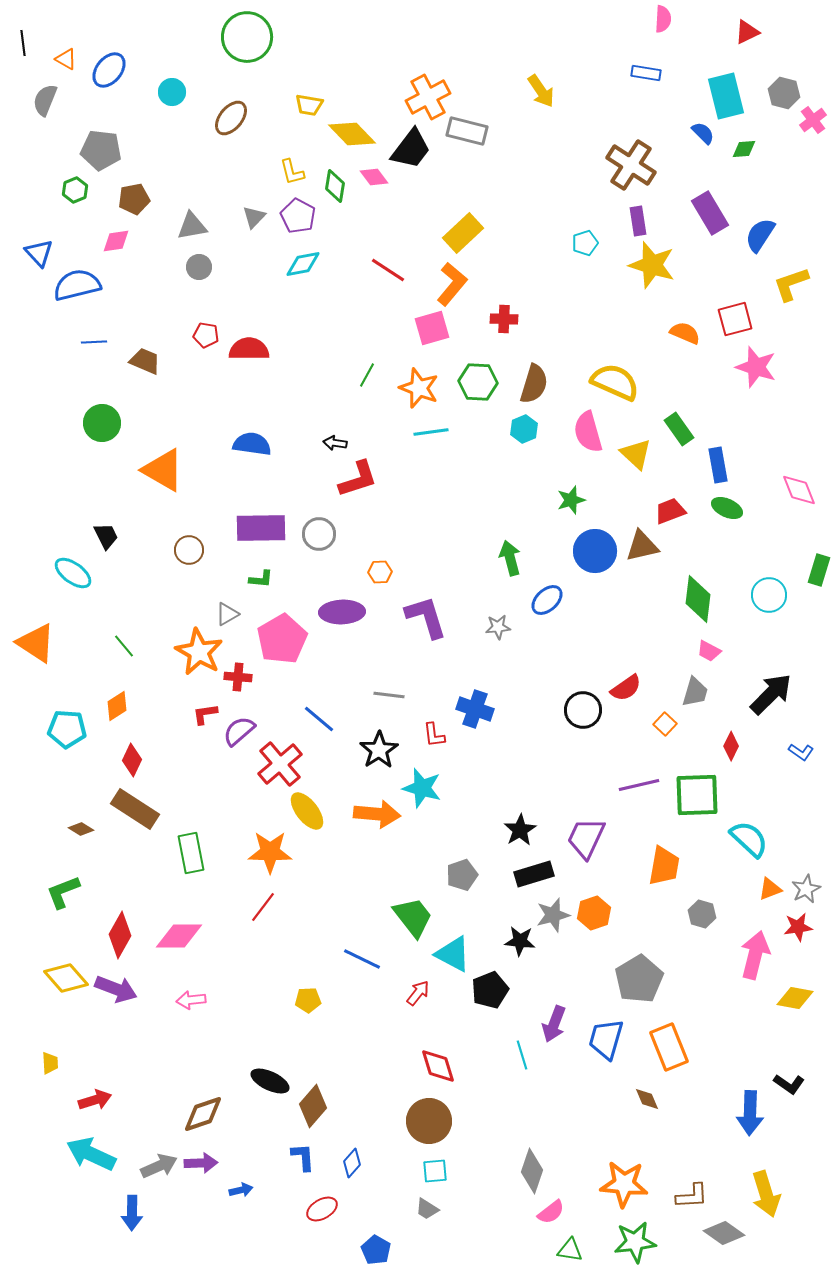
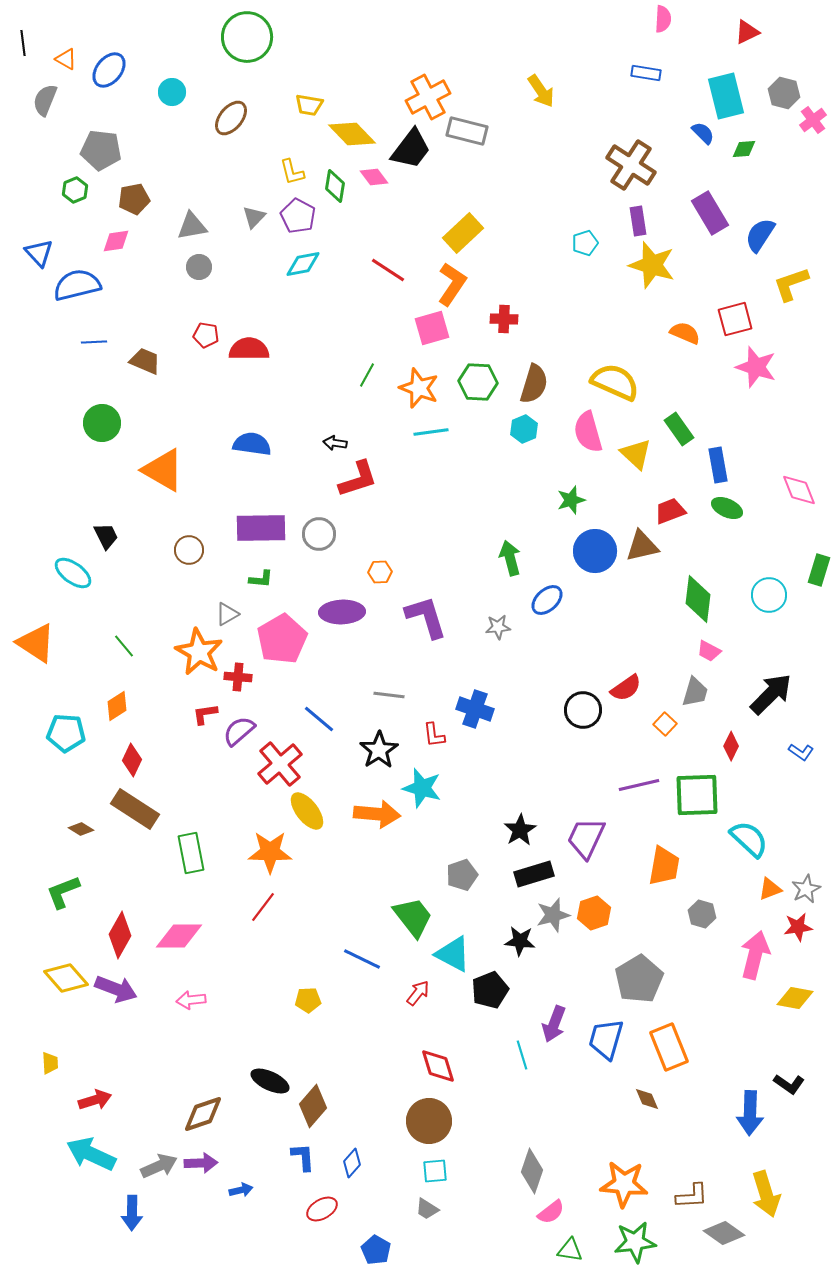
orange L-shape at (452, 284): rotated 6 degrees counterclockwise
cyan pentagon at (67, 729): moved 1 px left, 4 px down
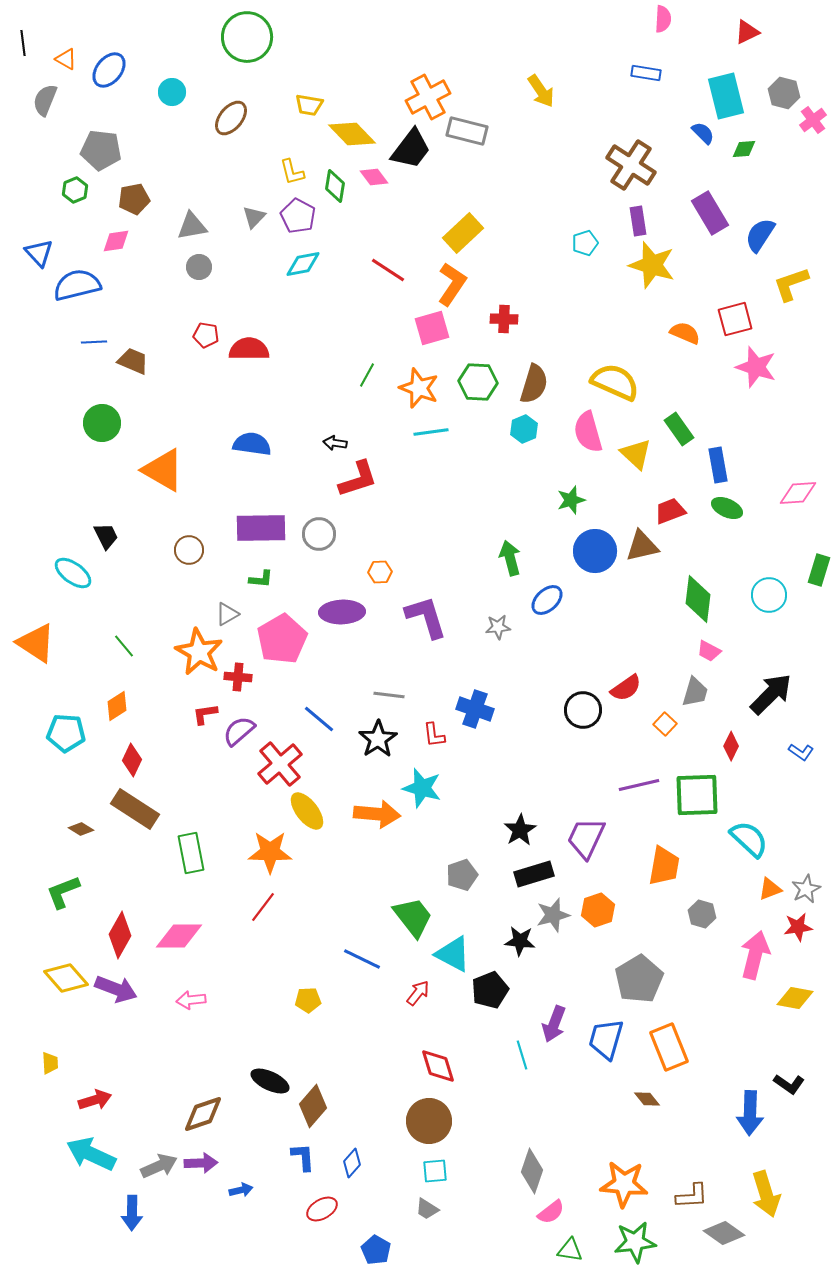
brown trapezoid at (145, 361): moved 12 px left
pink diamond at (799, 490): moved 1 px left, 3 px down; rotated 72 degrees counterclockwise
black star at (379, 750): moved 1 px left, 11 px up
orange hexagon at (594, 913): moved 4 px right, 3 px up
brown diamond at (647, 1099): rotated 16 degrees counterclockwise
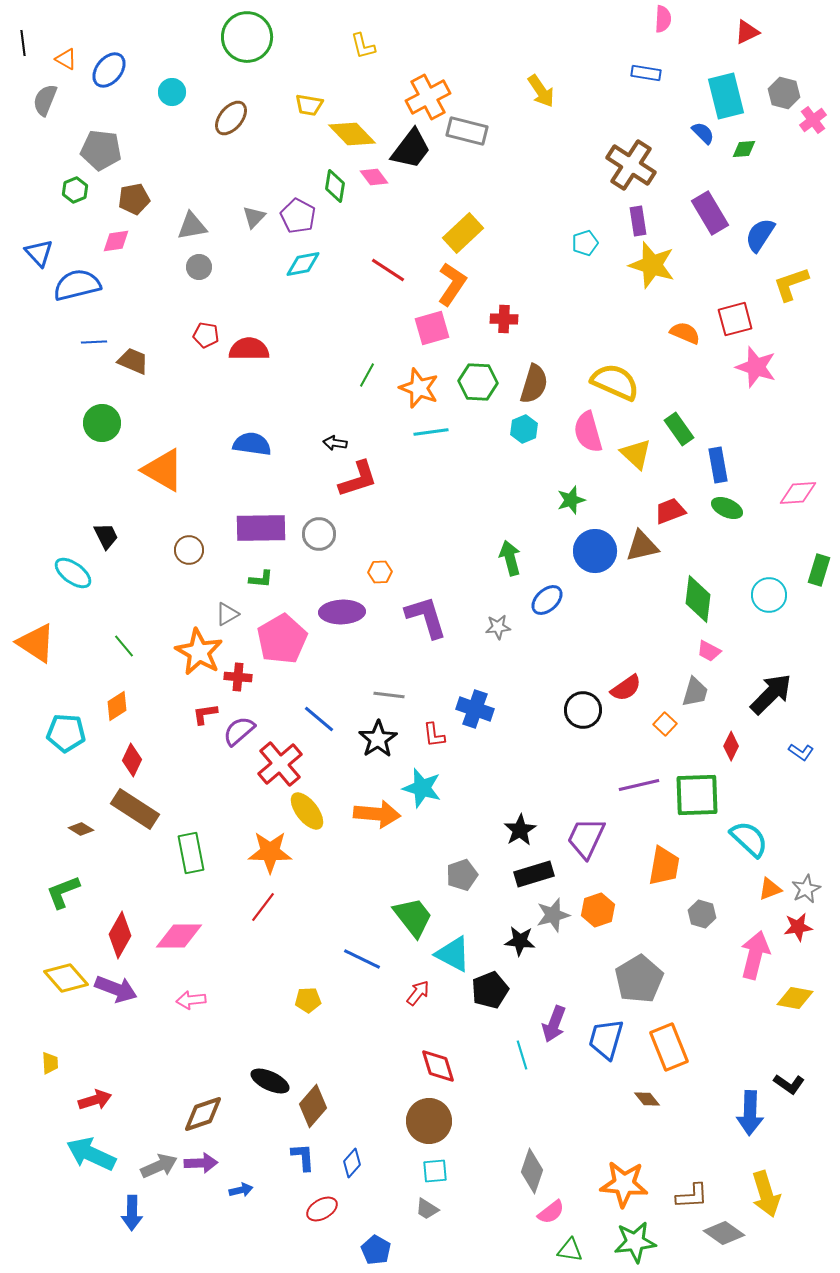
yellow L-shape at (292, 172): moved 71 px right, 126 px up
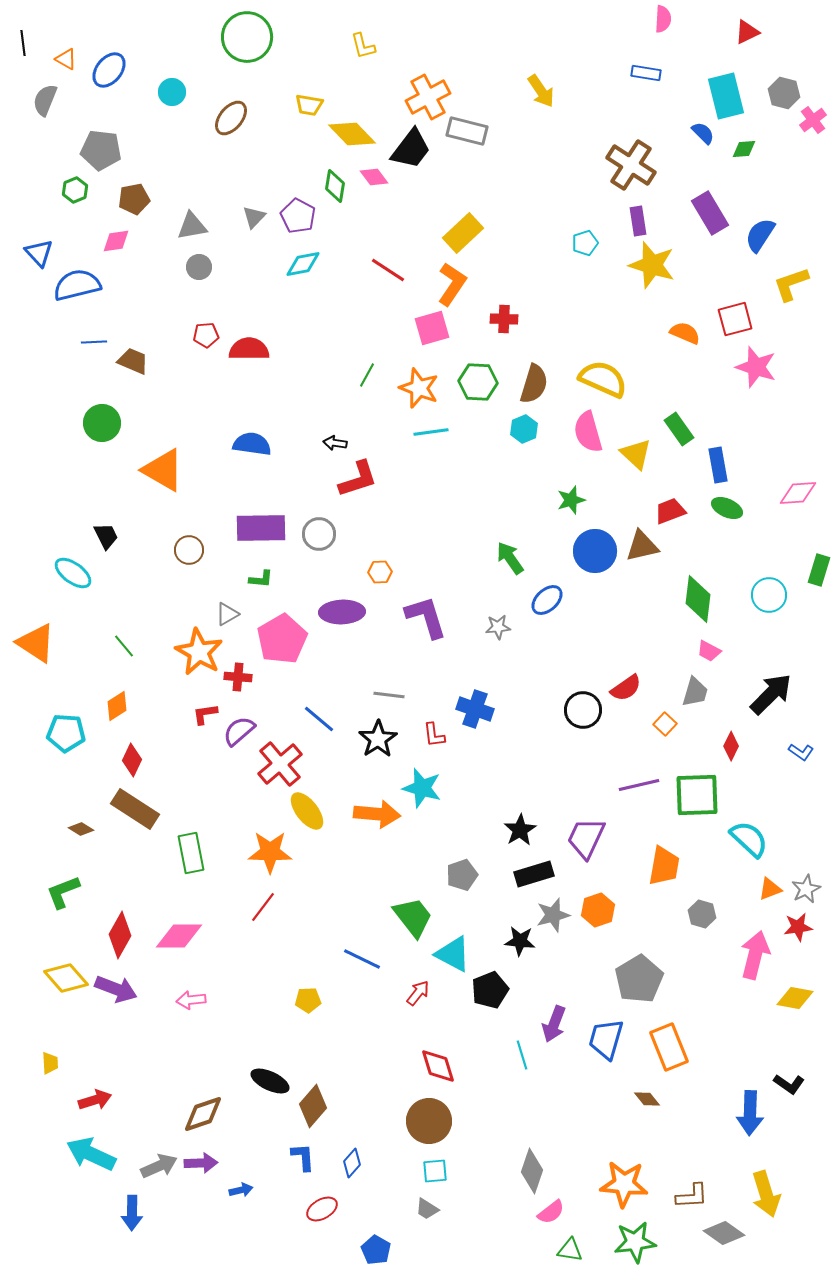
red pentagon at (206, 335): rotated 15 degrees counterclockwise
yellow semicircle at (615, 382): moved 12 px left, 3 px up
green arrow at (510, 558): rotated 20 degrees counterclockwise
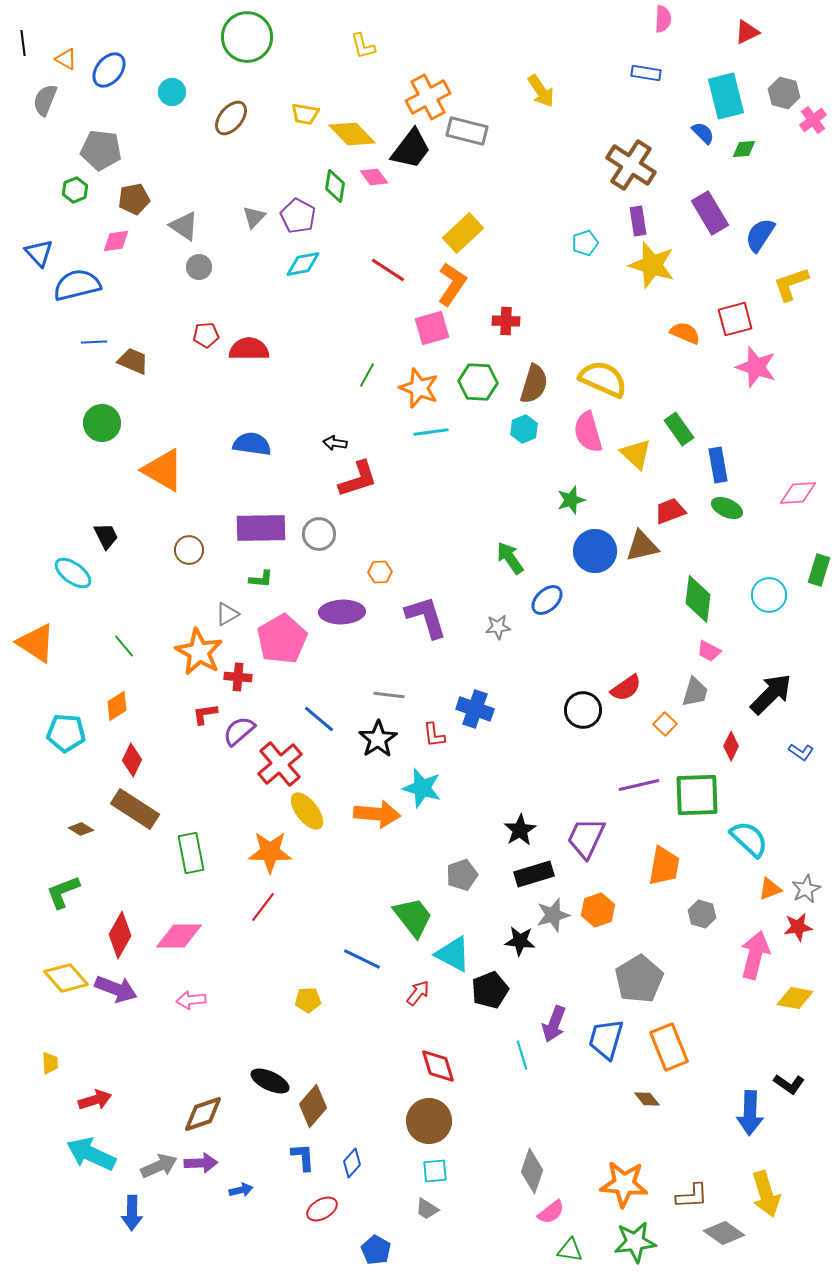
yellow trapezoid at (309, 105): moved 4 px left, 9 px down
gray triangle at (192, 226): moved 8 px left; rotated 44 degrees clockwise
red cross at (504, 319): moved 2 px right, 2 px down
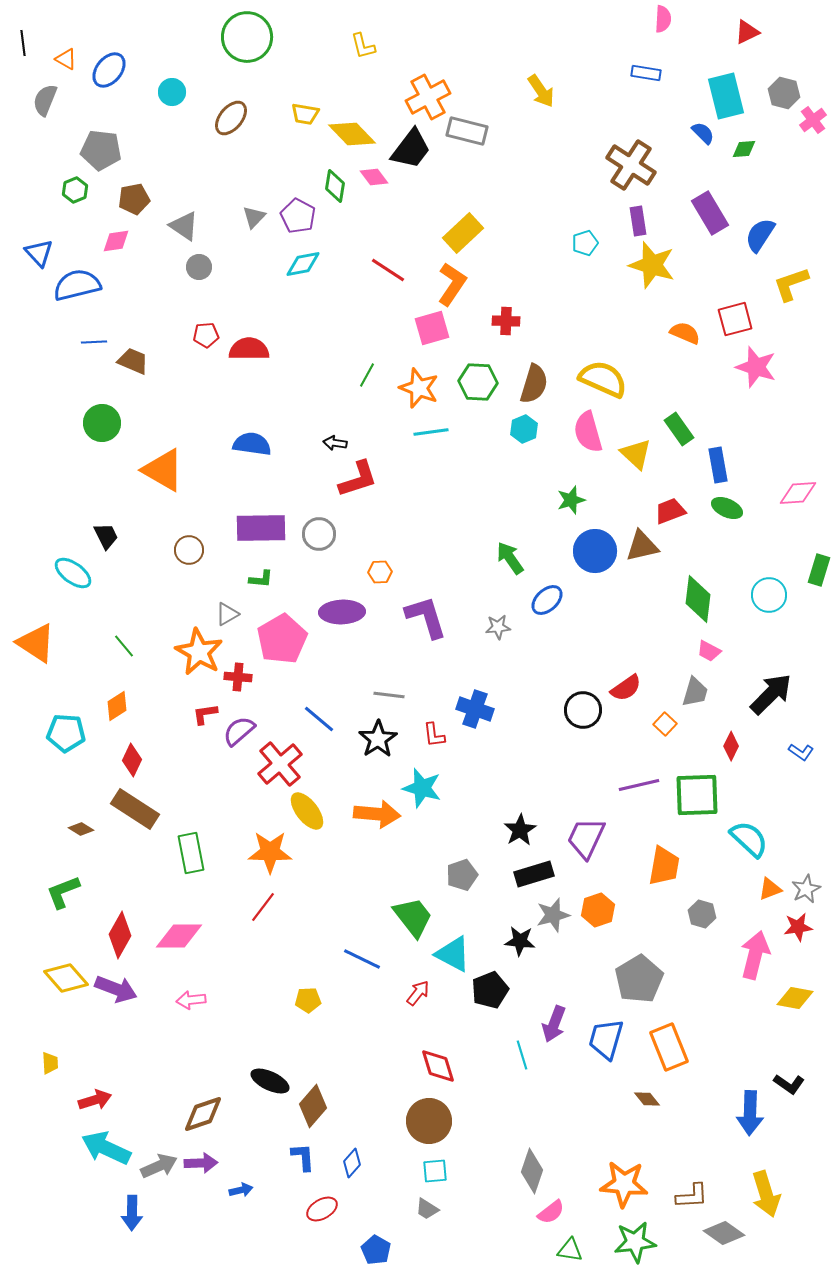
cyan arrow at (91, 1154): moved 15 px right, 6 px up
